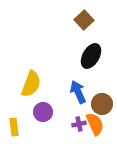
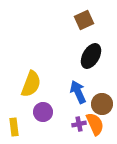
brown square: rotated 18 degrees clockwise
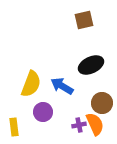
brown square: rotated 12 degrees clockwise
black ellipse: moved 9 px down; rotated 35 degrees clockwise
blue arrow: moved 16 px left, 6 px up; rotated 35 degrees counterclockwise
brown circle: moved 1 px up
purple cross: moved 1 px down
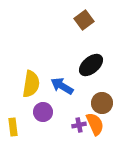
brown square: rotated 24 degrees counterclockwise
black ellipse: rotated 15 degrees counterclockwise
yellow semicircle: rotated 12 degrees counterclockwise
yellow rectangle: moved 1 px left
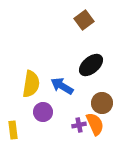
yellow rectangle: moved 3 px down
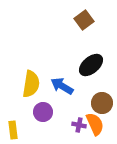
purple cross: rotated 24 degrees clockwise
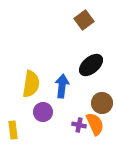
blue arrow: rotated 65 degrees clockwise
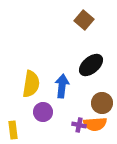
brown square: rotated 12 degrees counterclockwise
orange semicircle: rotated 110 degrees clockwise
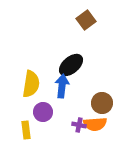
brown square: moved 2 px right; rotated 12 degrees clockwise
black ellipse: moved 20 px left
yellow rectangle: moved 13 px right
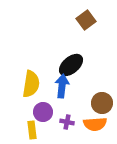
purple cross: moved 12 px left, 3 px up
yellow rectangle: moved 6 px right
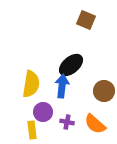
brown square: rotated 30 degrees counterclockwise
brown circle: moved 2 px right, 12 px up
orange semicircle: rotated 45 degrees clockwise
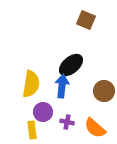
orange semicircle: moved 4 px down
